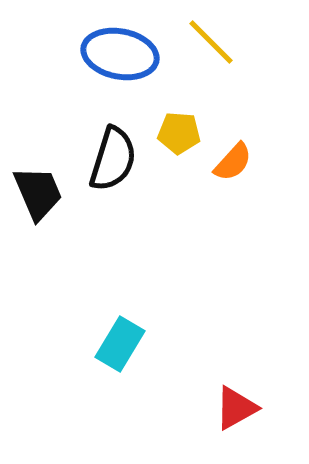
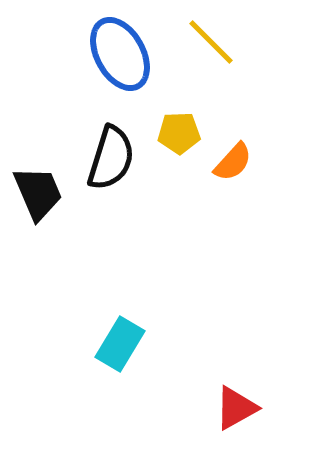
blue ellipse: rotated 50 degrees clockwise
yellow pentagon: rotated 6 degrees counterclockwise
black semicircle: moved 2 px left, 1 px up
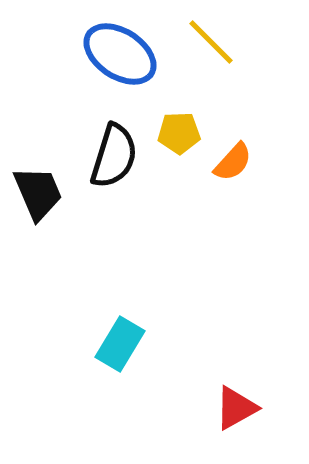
blue ellipse: rotated 28 degrees counterclockwise
black semicircle: moved 3 px right, 2 px up
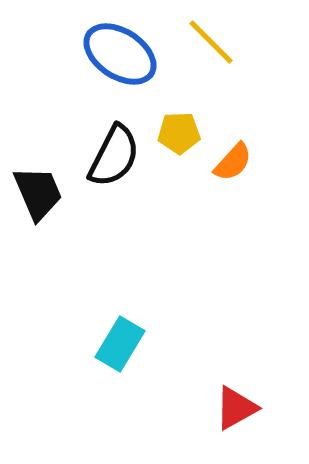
black semicircle: rotated 10 degrees clockwise
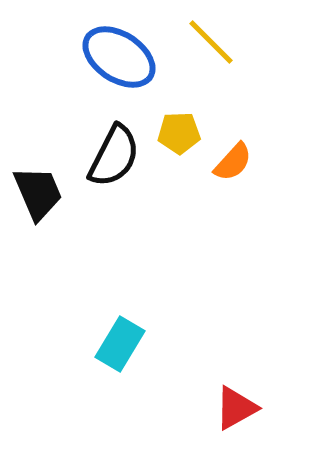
blue ellipse: moved 1 px left, 3 px down
